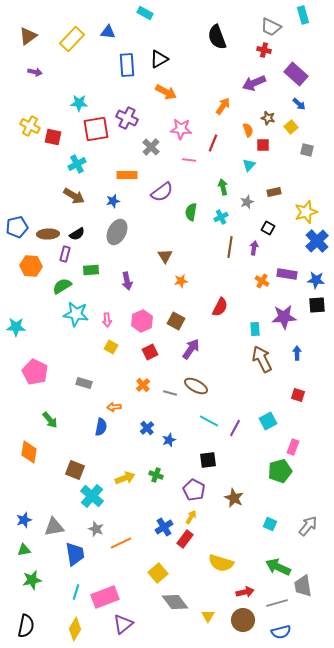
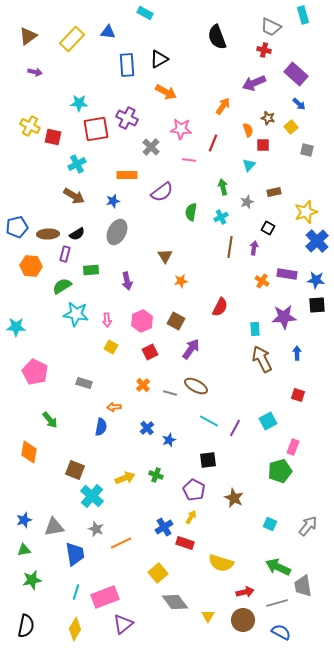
red rectangle at (185, 539): moved 4 px down; rotated 72 degrees clockwise
blue semicircle at (281, 632): rotated 138 degrees counterclockwise
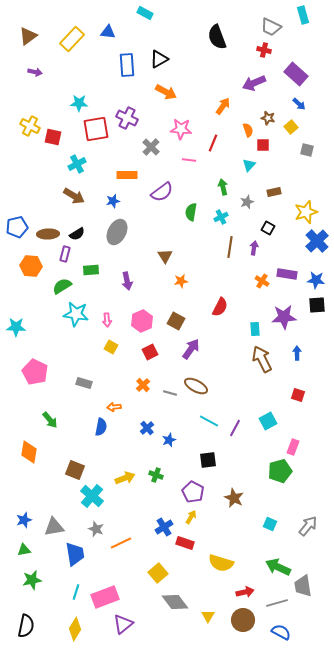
purple pentagon at (194, 490): moved 1 px left, 2 px down
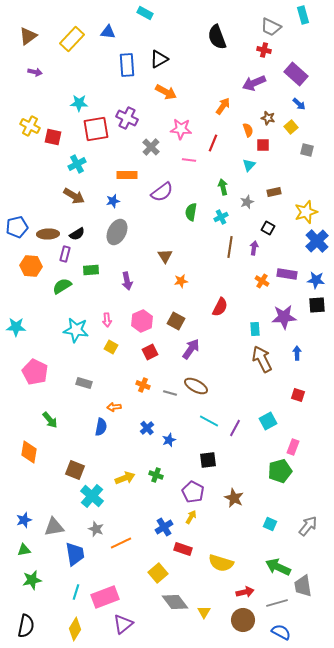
cyan star at (76, 314): moved 16 px down
orange cross at (143, 385): rotated 24 degrees counterclockwise
red rectangle at (185, 543): moved 2 px left, 6 px down
yellow triangle at (208, 616): moved 4 px left, 4 px up
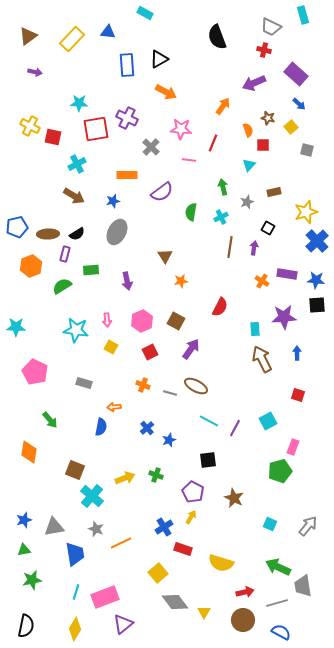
orange hexagon at (31, 266): rotated 25 degrees counterclockwise
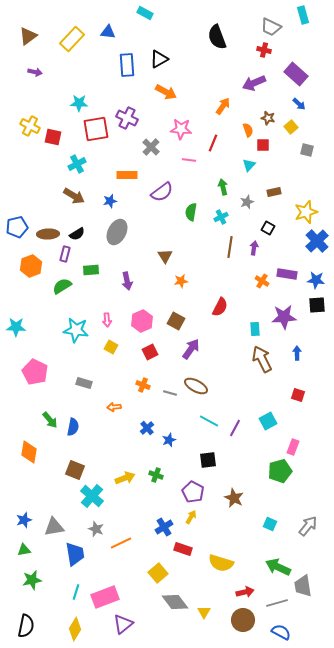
blue star at (113, 201): moved 3 px left
blue semicircle at (101, 427): moved 28 px left
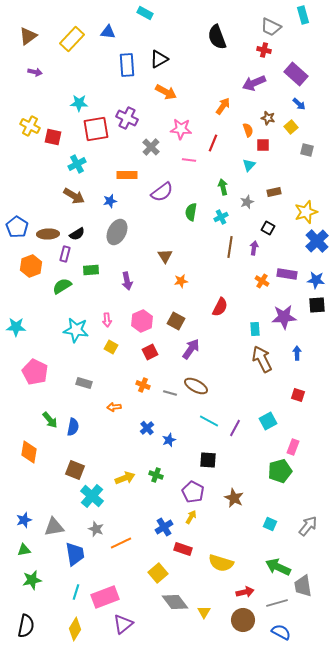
blue pentagon at (17, 227): rotated 25 degrees counterclockwise
black square at (208, 460): rotated 12 degrees clockwise
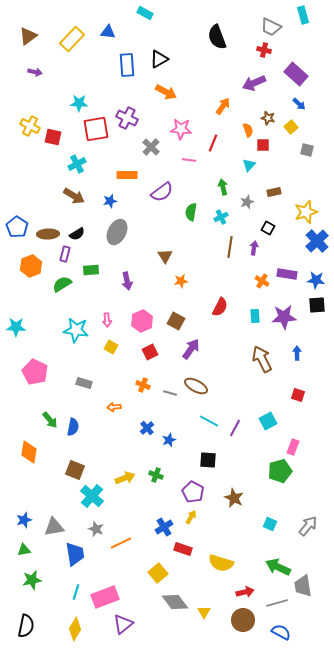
green semicircle at (62, 286): moved 2 px up
cyan rectangle at (255, 329): moved 13 px up
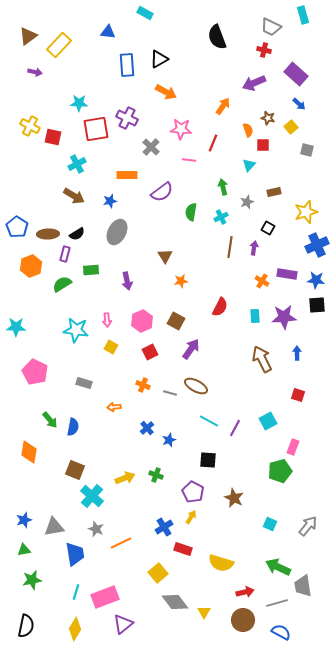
yellow rectangle at (72, 39): moved 13 px left, 6 px down
blue cross at (317, 241): moved 4 px down; rotated 20 degrees clockwise
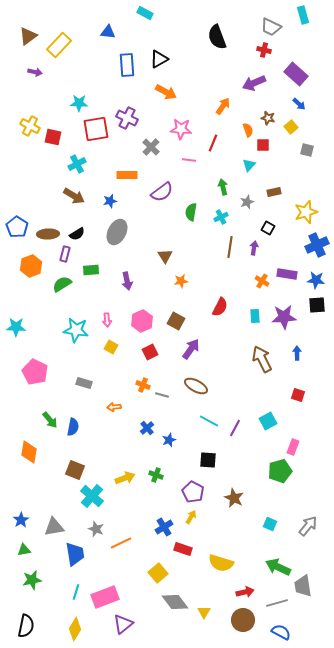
gray line at (170, 393): moved 8 px left, 2 px down
blue star at (24, 520): moved 3 px left; rotated 14 degrees counterclockwise
